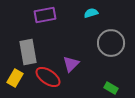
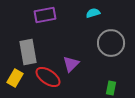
cyan semicircle: moved 2 px right
green rectangle: rotated 72 degrees clockwise
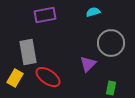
cyan semicircle: moved 1 px up
purple triangle: moved 17 px right
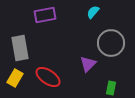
cyan semicircle: rotated 32 degrees counterclockwise
gray rectangle: moved 8 px left, 4 px up
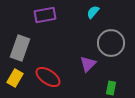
gray rectangle: rotated 30 degrees clockwise
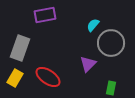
cyan semicircle: moved 13 px down
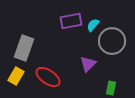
purple rectangle: moved 26 px right, 6 px down
gray circle: moved 1 px right, 2 px up
gray rectangle: moved 4 px right
yellow rectangle: moved 1 px right, 2 px up
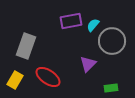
gray rectangle: moved 2 px right, 2 px up
yellow rectangle: moved 1 px left, 4 px down
green rectangle: rotated 72 degrees clockwise
